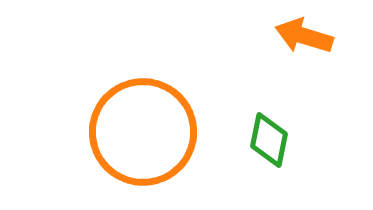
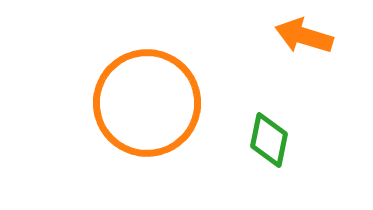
orange circle: moved 4 px right, 29 px up
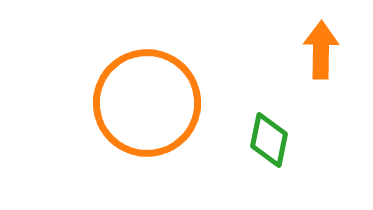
orange arrow: moved 17 px right, 14 px down; rotated 74 degrees clockwise
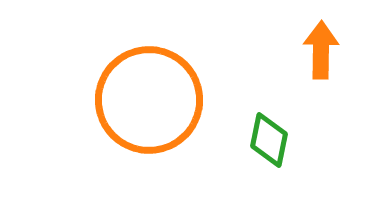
orange circle: moved 2 px right, 3 px up
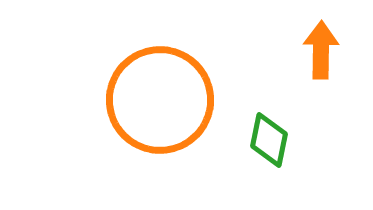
orange circle: moved 11 px right
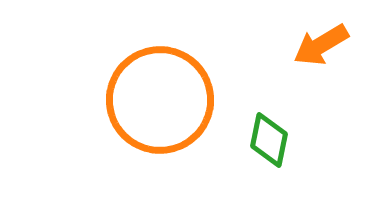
orange arrow: moved 5 px up; rotated 122 degrees counterclockwise
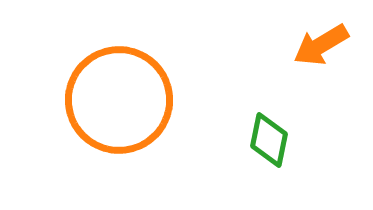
orange circle: moved 41 px left
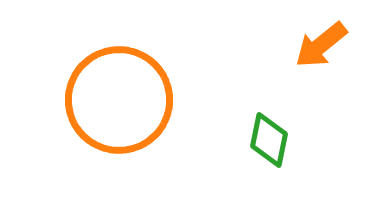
orange arrow: rotated 8 degrees counterclockwise
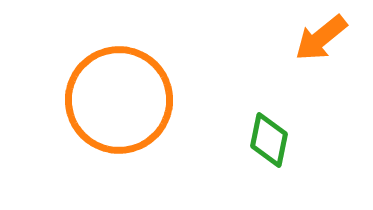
orange arrow: moved 7 px up
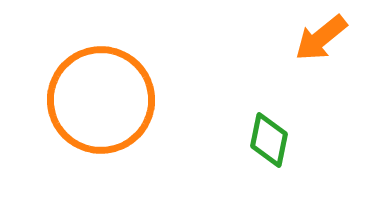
orange circle: moved 18 px left
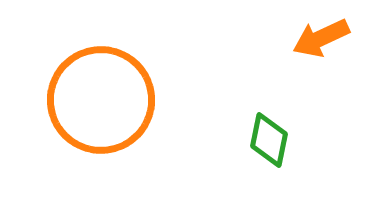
orange arrow: rotated 14 degrees clockwise
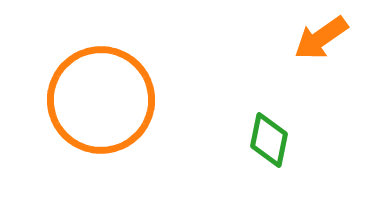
orange arrow: rotated 10 degrees counterclockwise
